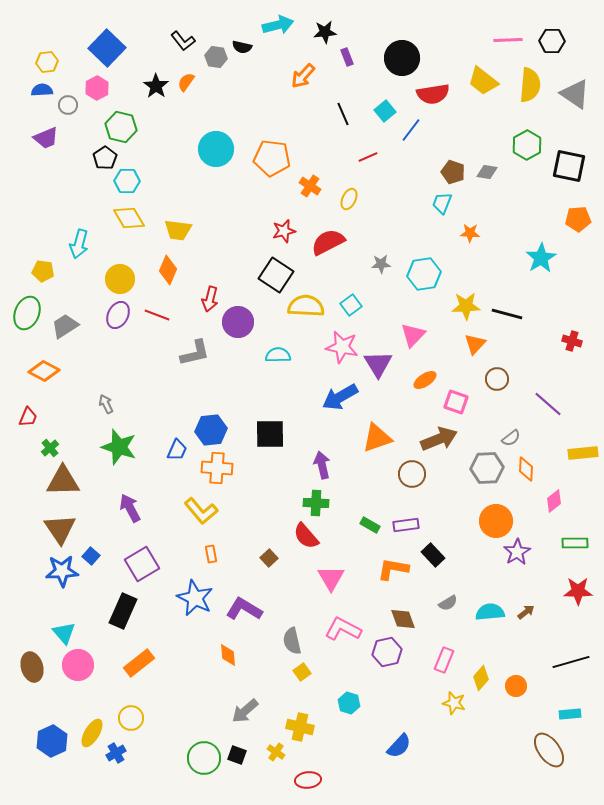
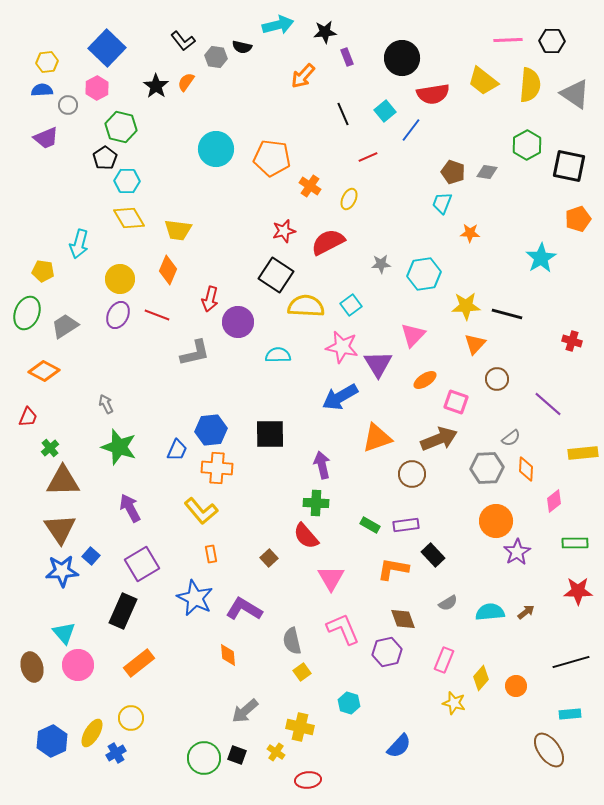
orange pentagon at (578, 219): rotated 15 degrees counterclockwise
pink L-shape at (343, 629): rotated 39 degrees clockwise
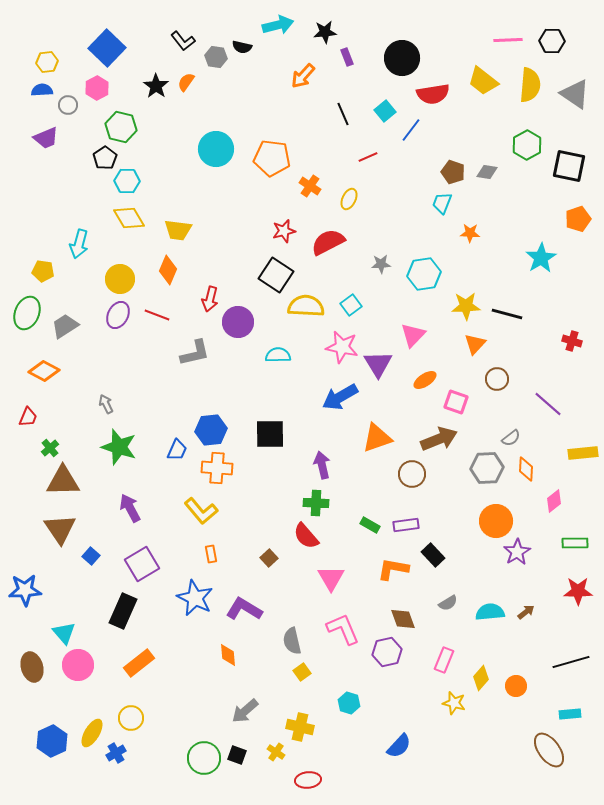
blue star at (62, 571): moved 37 px left, 19 px down
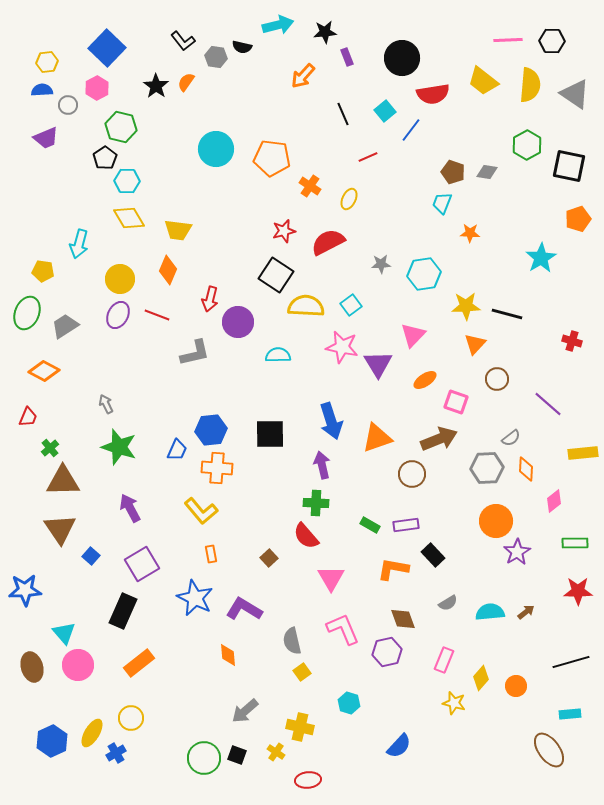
blue arrow at (340, 397): moved 9 px left, 24 px down; rotated 78 degrees counterclockwise
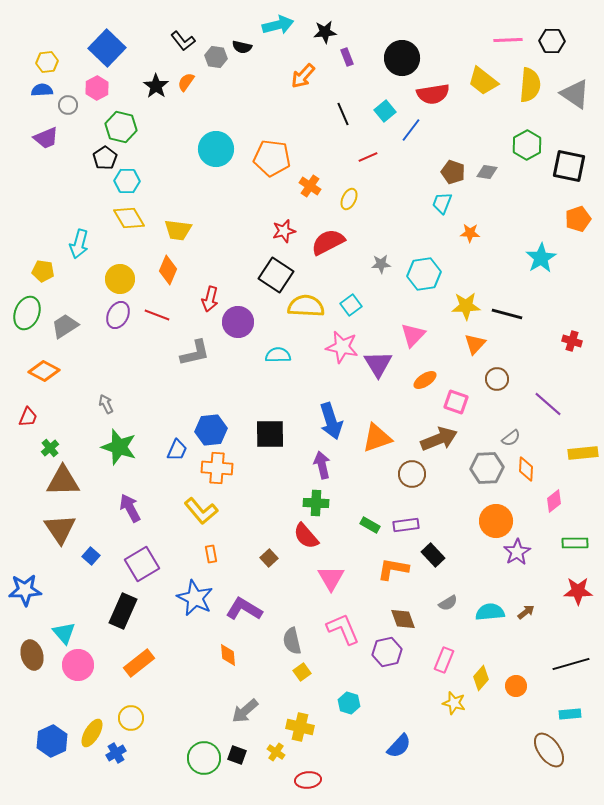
black line at (571, 662): moved 2 px down
brown ellipse at (32, 667): moved 12 px up
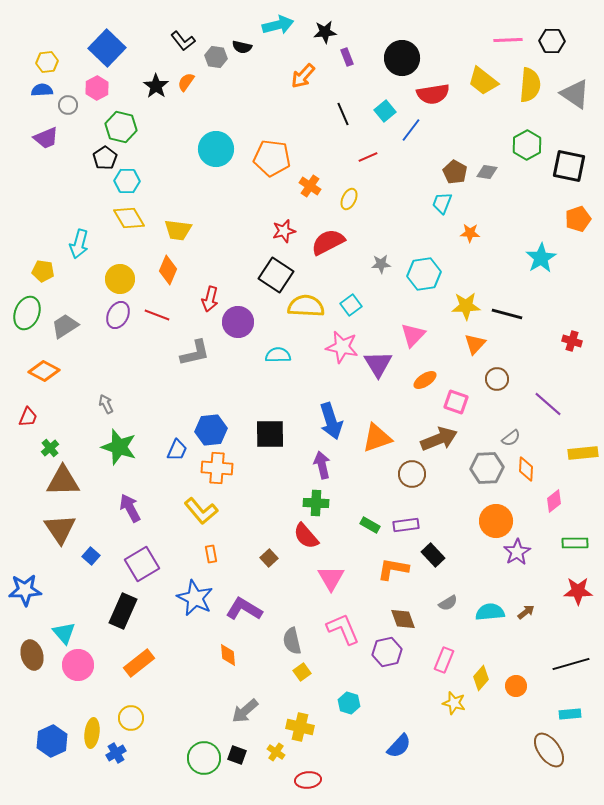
brown pentagon at (453, 172): moved 2 px right; rotated 10 degrees clockwise
yellow ellipse at (92, 733): rotated 24 degrees counterclockwise
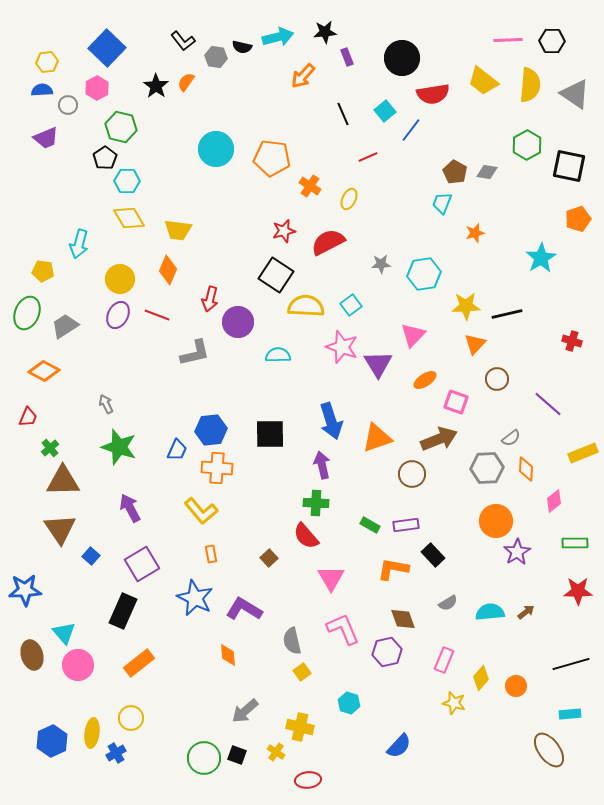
cyan arrow at (278, 25): moved 12 px down
orange star at (470, 233): moved 5 px right; rotated 18 degrees counterclockwise
black line at (507, 314): rotated 28 degrees counterclockwise
pink star at (342, 347): rotated 8 degrees clockwise
yellow rectangle at (583, 453): rotated 16 degrees counterclockwise
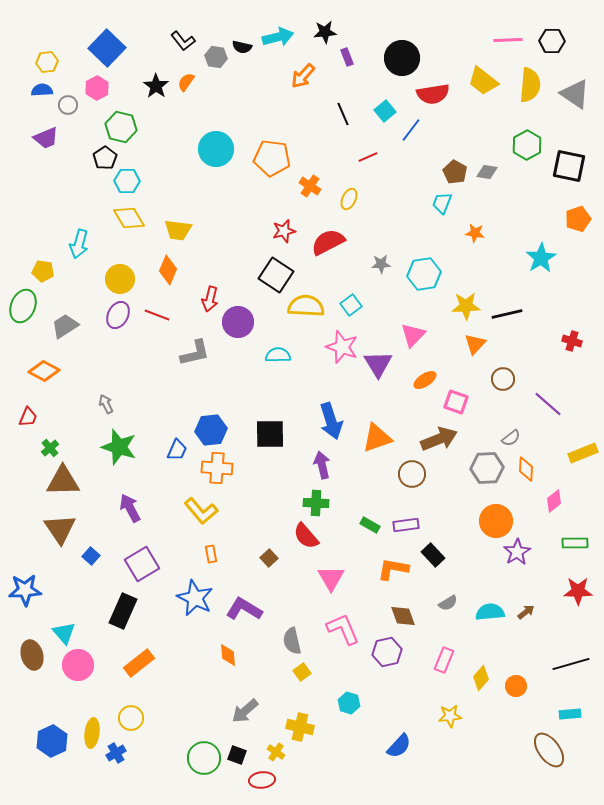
orange star at (475, 233): rotated 24 degrees clockwise
green ellipse at (27, 313): moved 4 px left, 7 px up
brown circle at (497, 379): moved 6 px right
brown diamond at (403, 619): moved 3 px up
yellow star at (454, 703): moved 4 px left, 13 px down; rotated 20 degrees counterclockwise
red ellipse at (308, 780): moved 46 px left
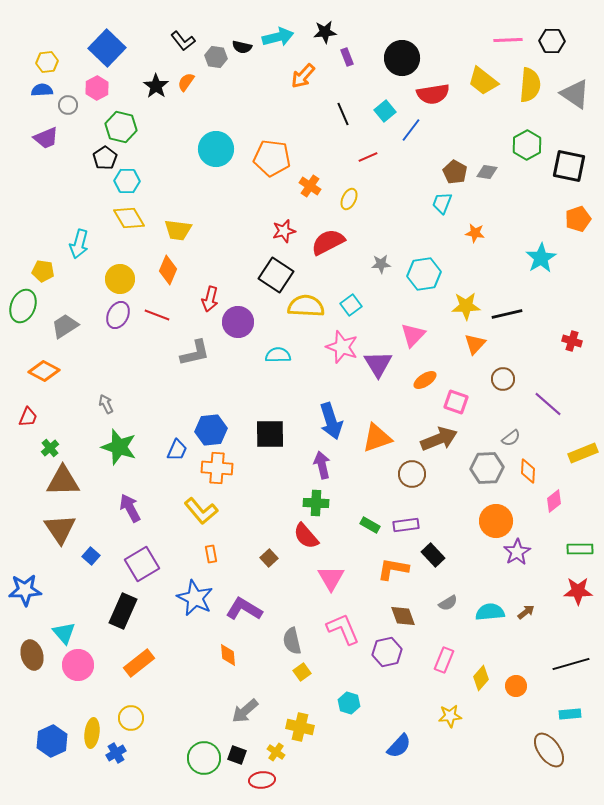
orange diamond at (526, 469): moved 2 px right, 2 px down
green rectangle at (575, 543): moved 5 px right, 6 px down
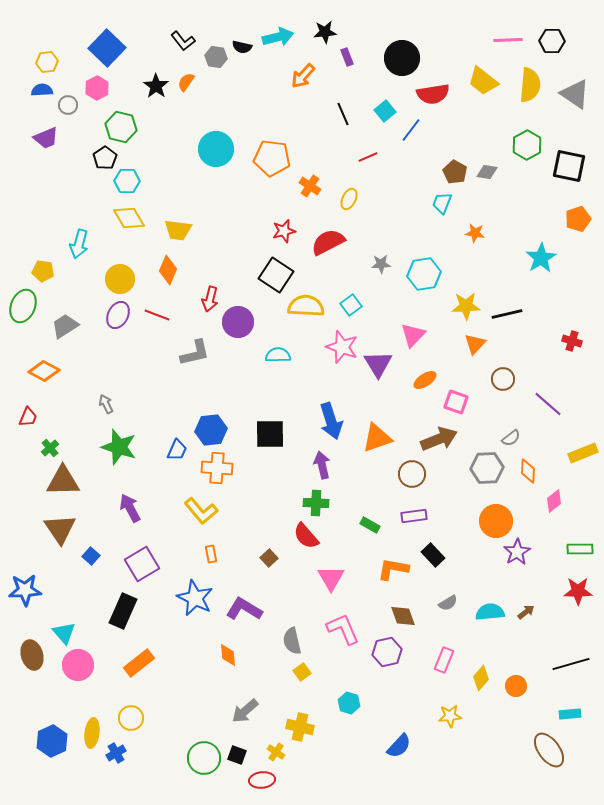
purple rectangle at (406, 525): moved 8 px right, 9 px up
